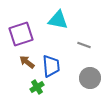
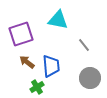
gray line: rotated 32 degrees clockwise
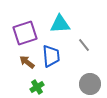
cyan triangle: moved 2 px right, 4 px down; rotated 15 degrees counterclockwise
purple square: moved 4 px right, 1 px up
blue trapezoid: moved 10 px up
gray circle: moved 6 px down
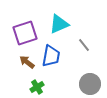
cyan triangle: moved 1 px left; rotated 20 degrees counterclockwise
blue trapezoid: rotated 15 degrees clockwise
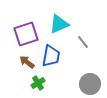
purple square: moved 1 px right, 1 px down
gray line: moved 1 px left, 3 px up
green cross: moved 1 px right, 4 px up
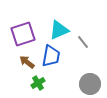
cyan triangle: moved 6 px down
purple square: moved 3 px left
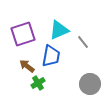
brown arrow: moved 4 px down
